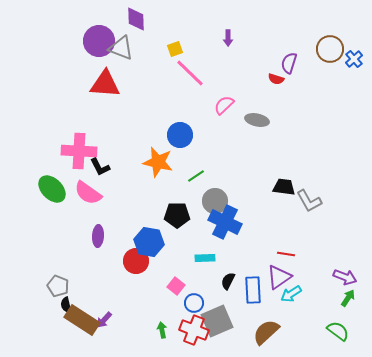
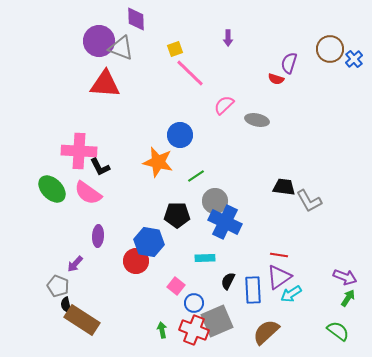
red line at (286, 254): moved 7 px left, 1 px down
purple arrow at (104, 320): moved 29 px left, 56 px up
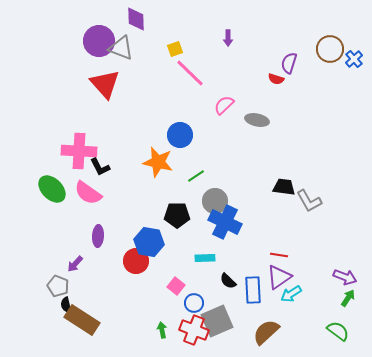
red triangle at (105, 84): rotated 44 degrees clockwise
black semicircle at (228, 281): rotated 72 degrees counterclockwise
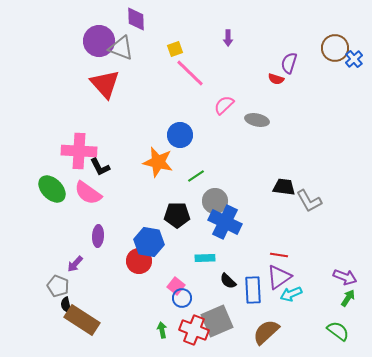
brown circle at (330, 49): moved 5 px right, 1 px up
red circle at (136, 261): moved 3 px right
cyan arrow at (291, 294): rotated 10 degrees clockwise
blue circle at (194, 303): moved 12 px left, 5 px up
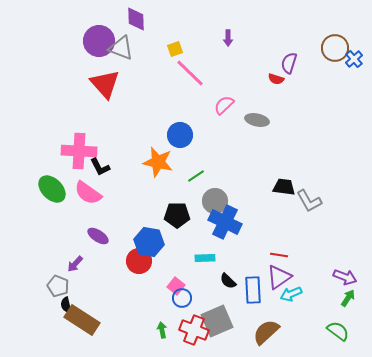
purple ellipse at (98, 236): rotated 60 degrees counterclockwise
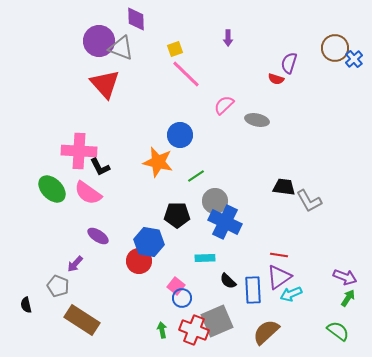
pink line at (190, 73): moved 4 px left, 1 px down
black semicircle at (66, 305): moved 40 px left
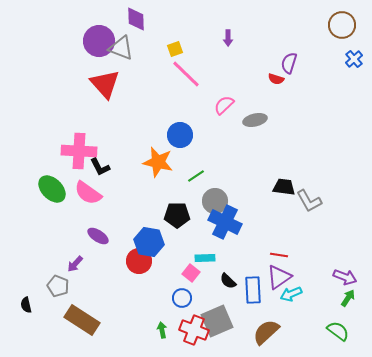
brown circle at (335, 48): moved 7 px right, 23 px up
gray ellipse at (257, 120): moved 2 px left; rotated 25 degrees counterclockwise
pink square at (176, 286): moved 15 px right, 13 px up
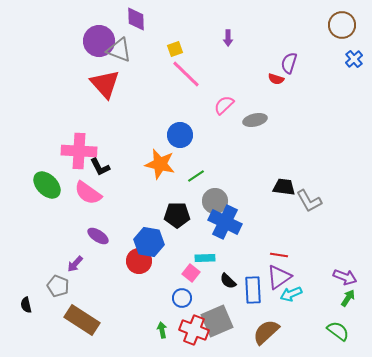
gray triangle at (121, 48): moved 2 px left, 2 px down
orange star at (158, 162): moved 2 px right, 2 px down
green ellipse at (52, 189): moved 5 px left, 4 px up
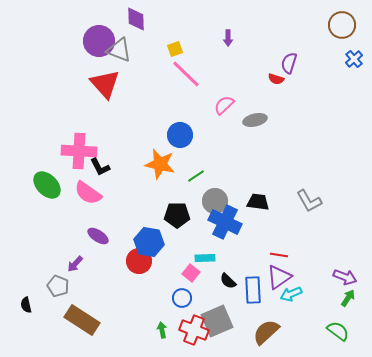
black trapezoid at (284, 187): moved 26 px left, 15 px down
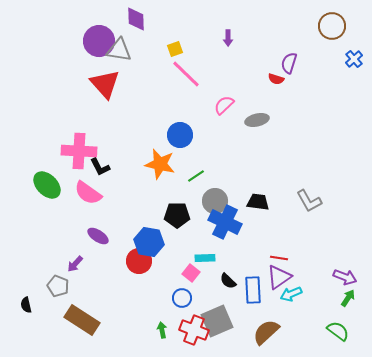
brown circle at (342, 25): moved 10 px left, 1 px down
gray triangle at (119, 50): rotated 12 degrees counterclockwise
gray ellipse at (255, 120): moved 2 px right
red line at (279, 255): moved 3 px down
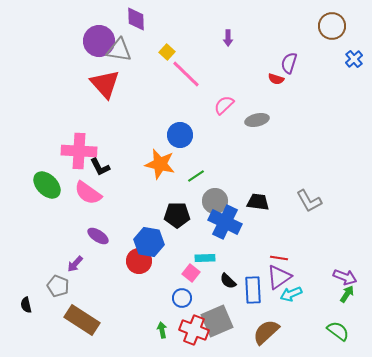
yellow square at (175, 49): moved 8 px left, 3 px down; rotated 28 degrees counterclockwise
green arrow at (348, 298): moved 1 px left, 4 px up
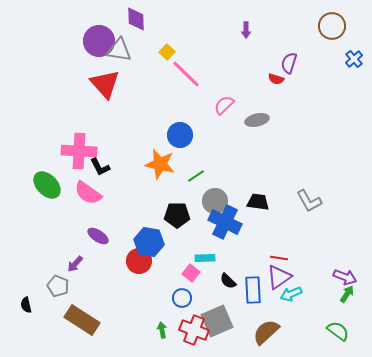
purple arrow at (228, 38): moved 18 px right, 8 px up
